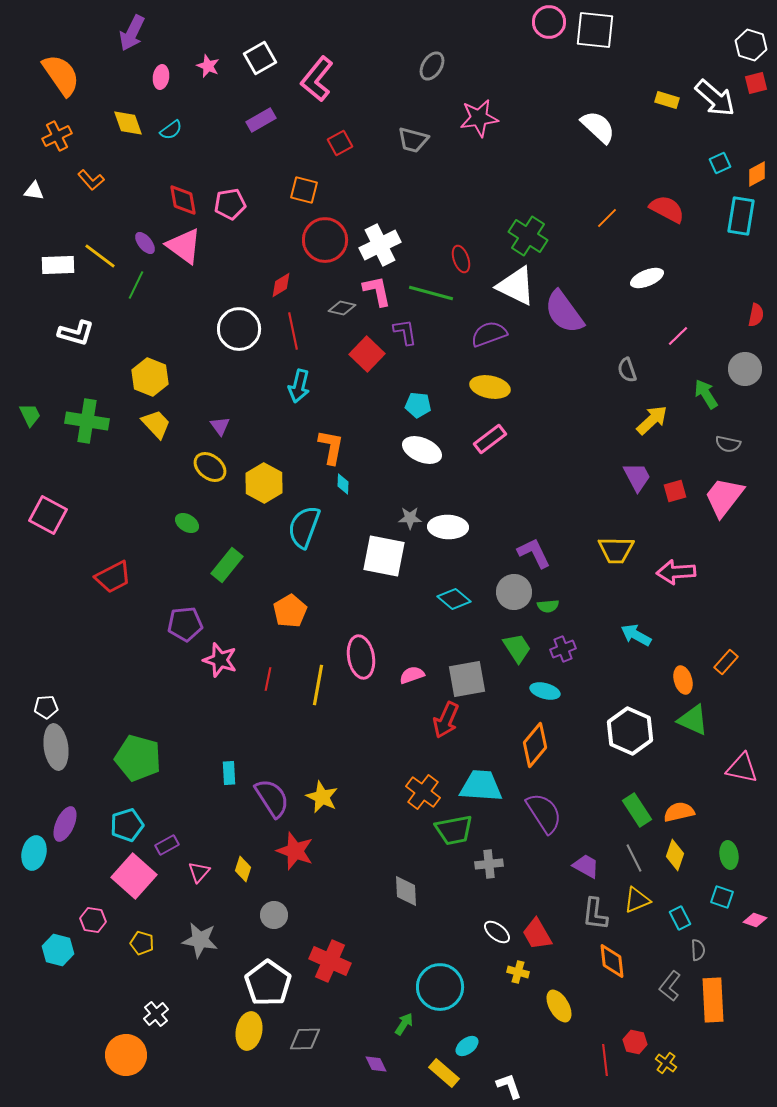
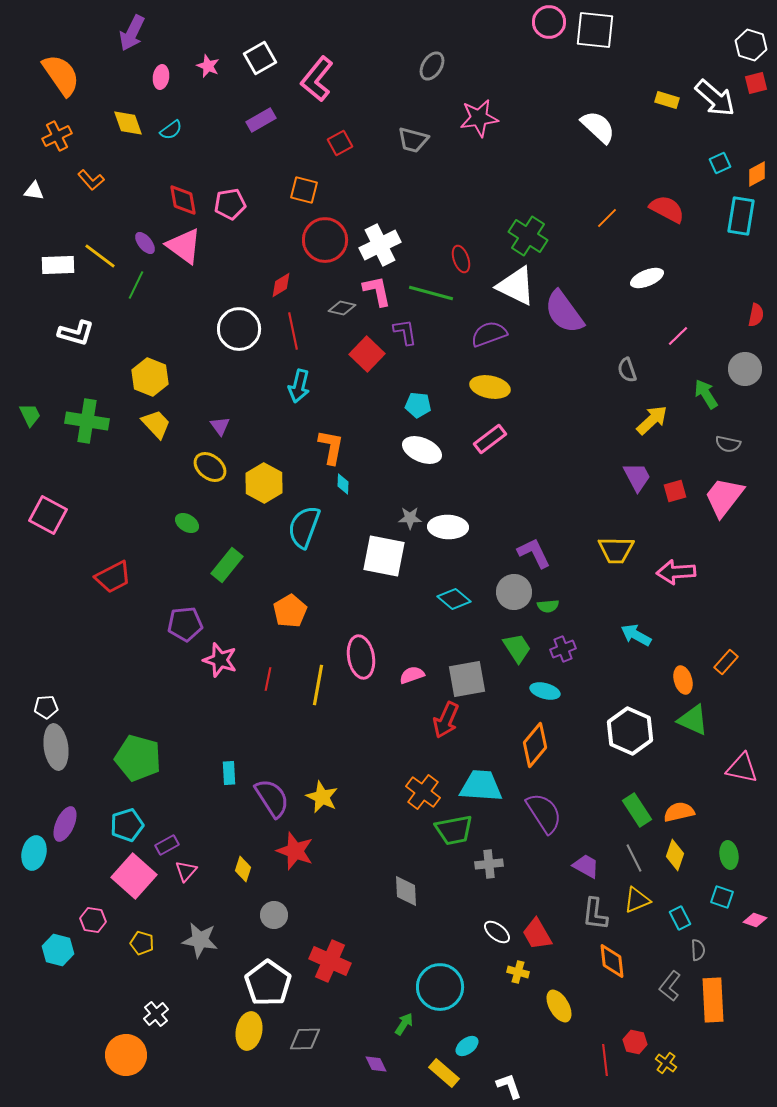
pink triangle at (199, 872): moved 13 px left, 1 px up
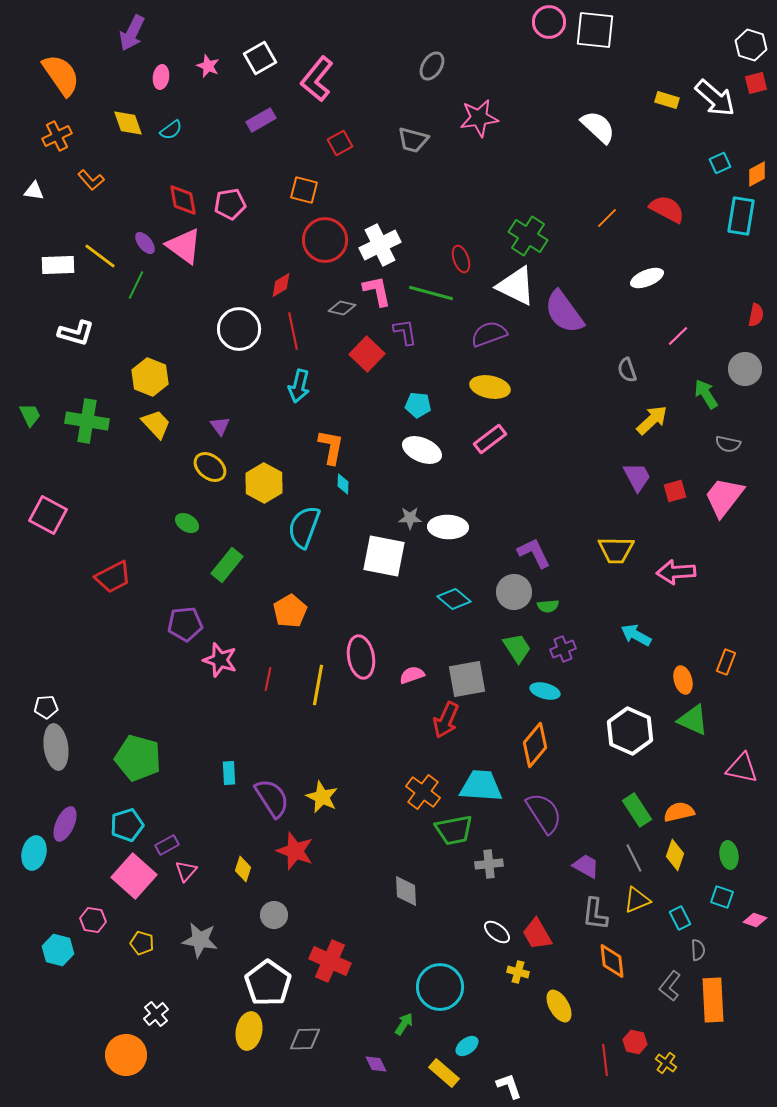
orange rectangle at (726, 662): rotated 20 degrees counterclockwise
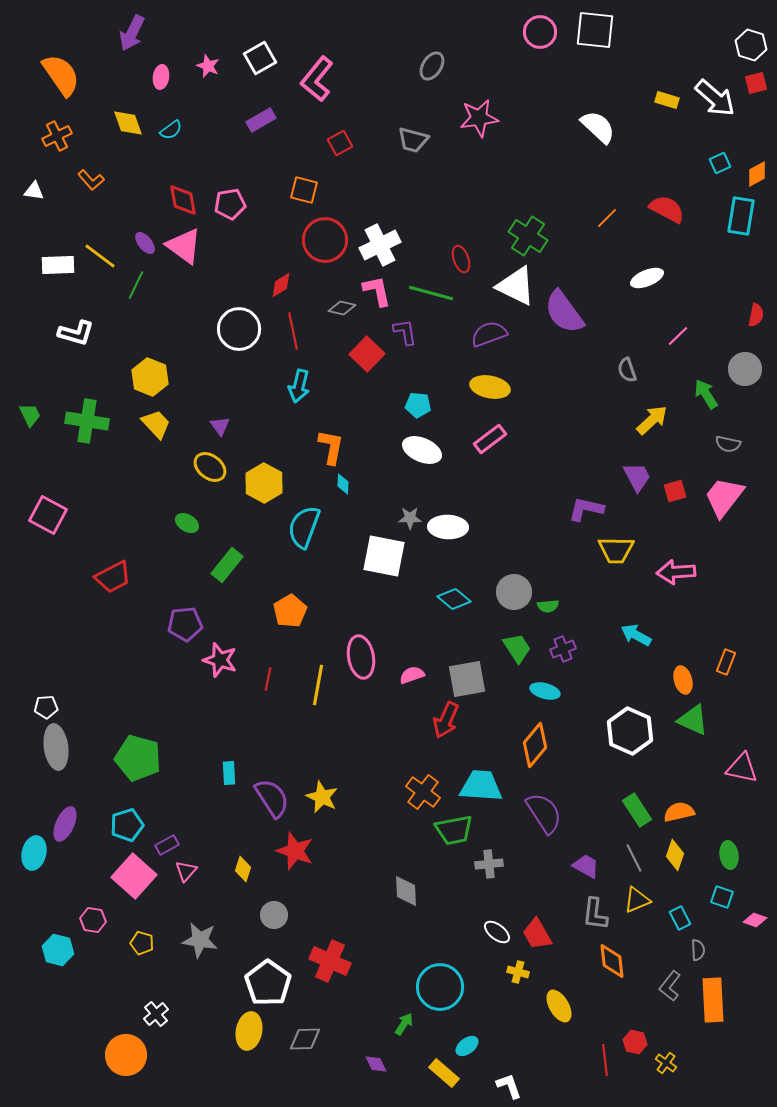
pink circle at (549, 22): moved 9 px left, 10 px down
purple L-shape at (534, 553): moved 52 px right, 44 px up; rotated 51 degrees counterclockwise
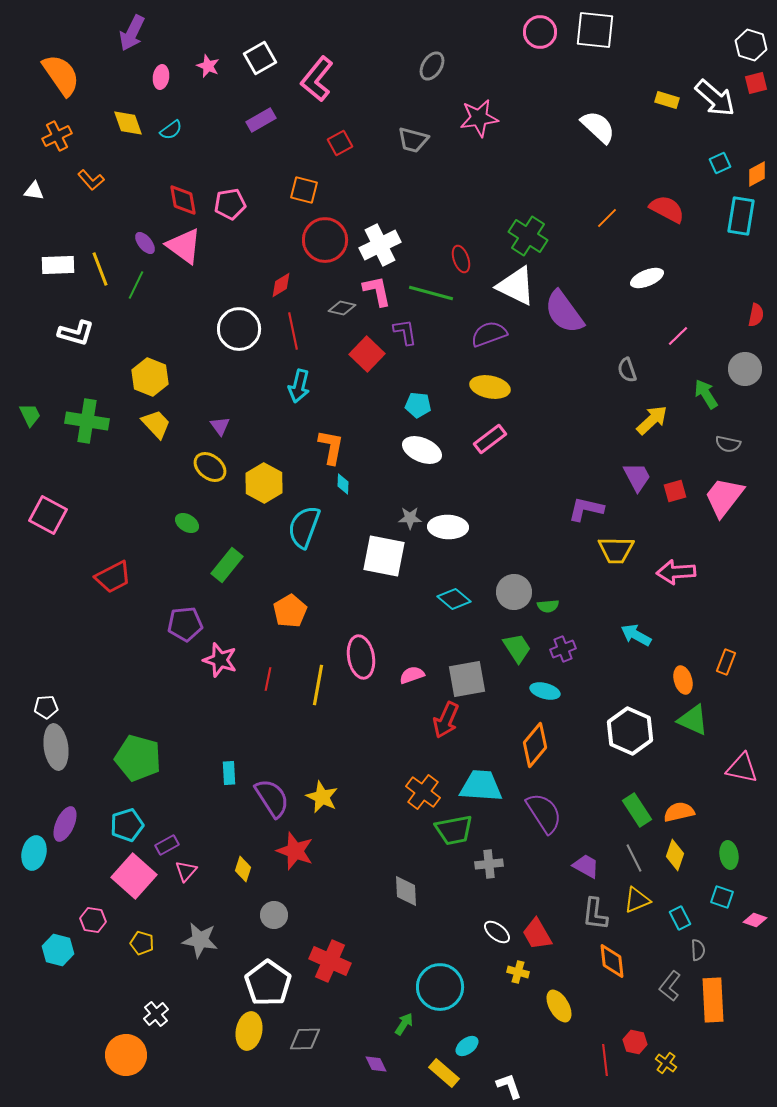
yellow line at (100, 256): moved 13 px down; rotated 32 degrees clockwise
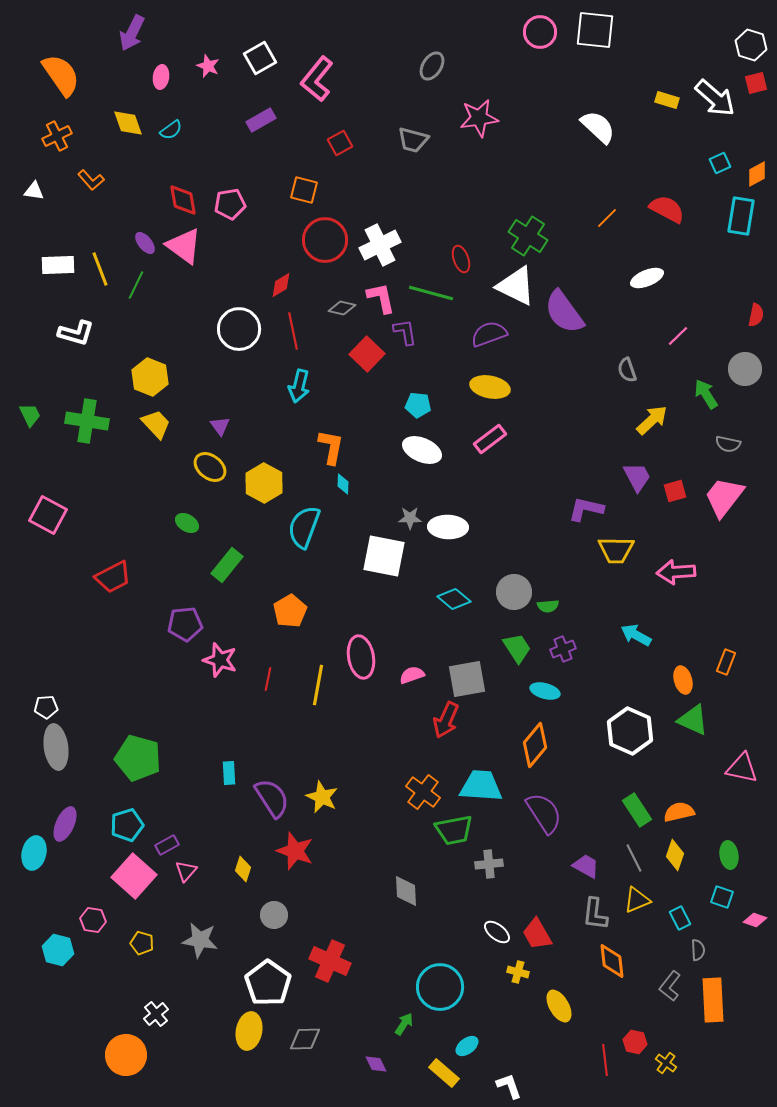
pink L-shape at (377, 291): moved 4 px right, 7 px down
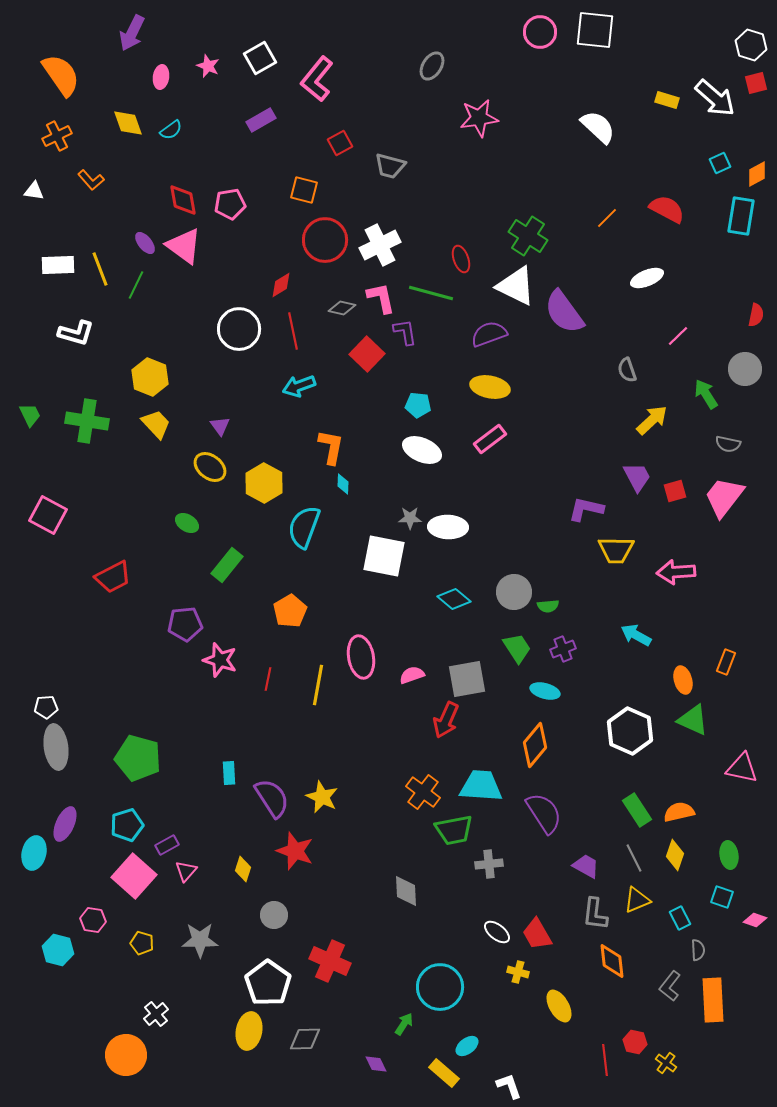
gray trapezoid at (413, 140): moved 23 px left, 26 px down
cyan arrow at (299, 386): rotated 56 degrees clockwise
gray star at (200, 940): rotated 9 degrees counterclockwise
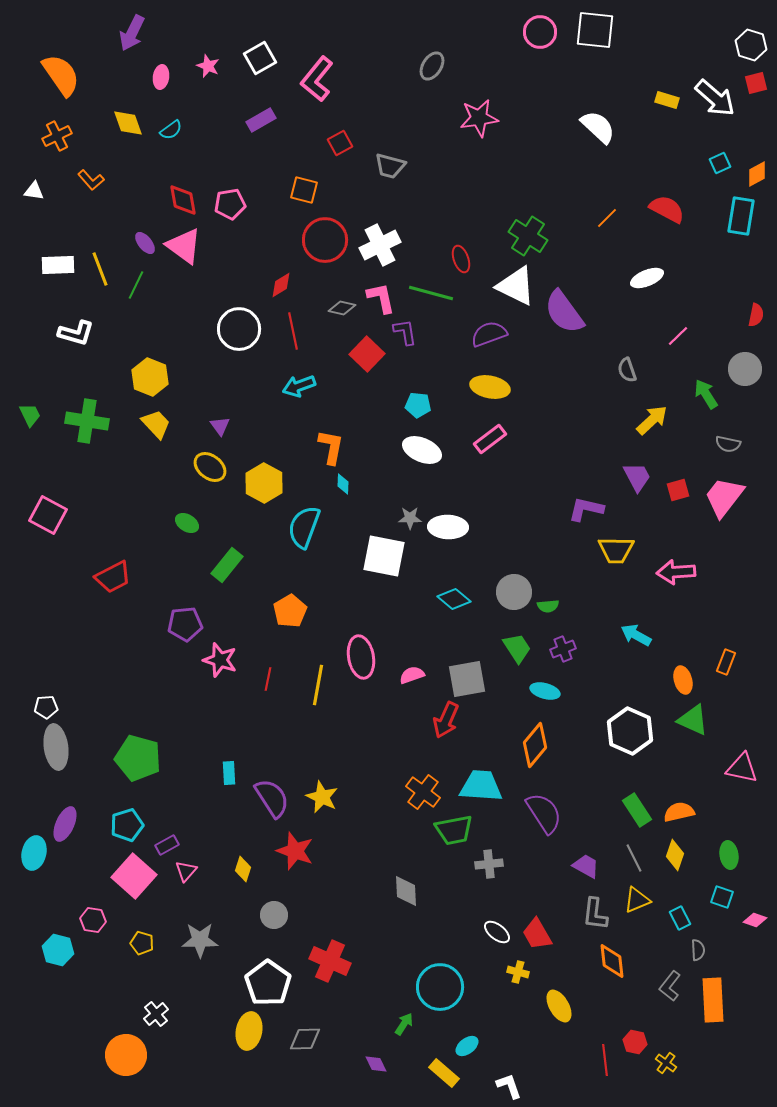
red square at (675, 491): moved 3 px right, 1 px up
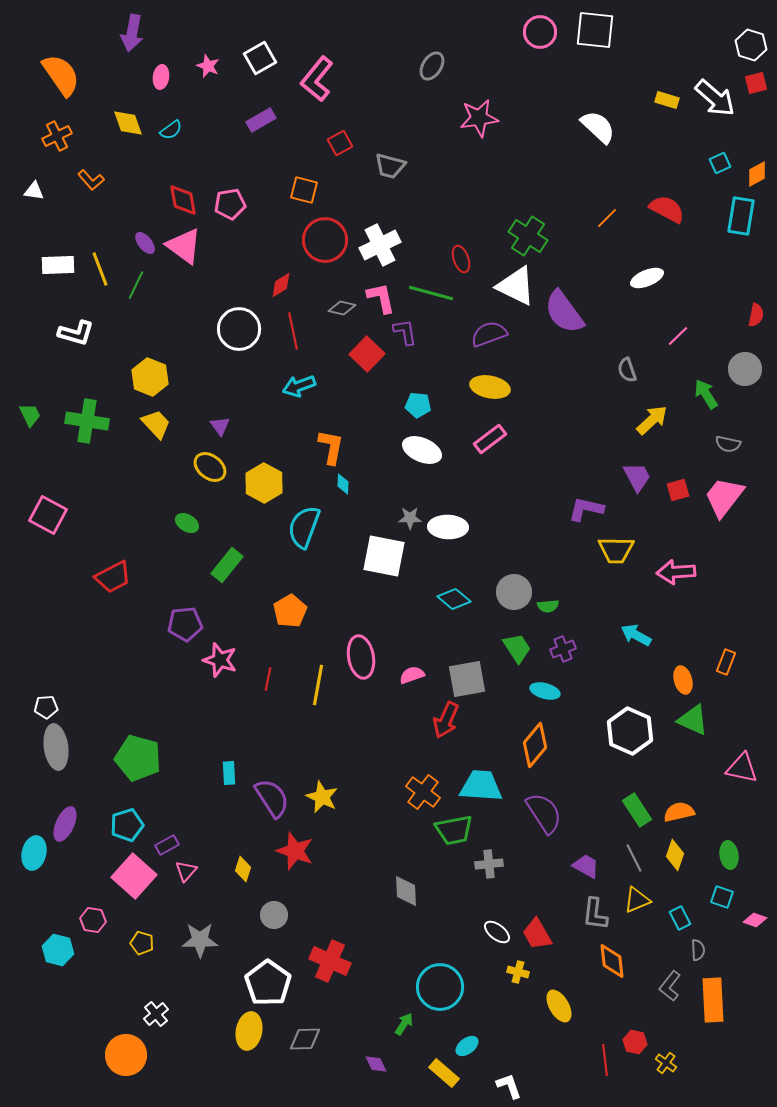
purple arrow at (132, 33): rotated 15 degrees counterclockwise
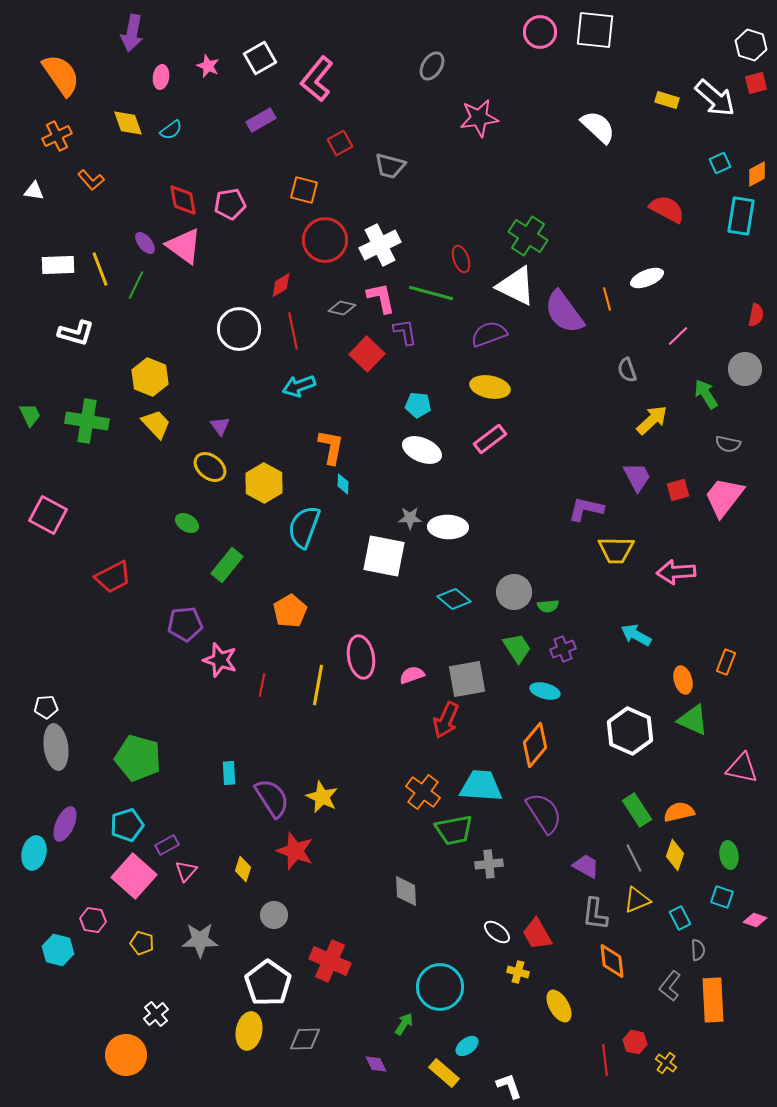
orange line at (607, 218): moved 81 px down; rotated 60 degrees counterclockwise
red line at (268, 679): moved 6 px left, 6 px down
